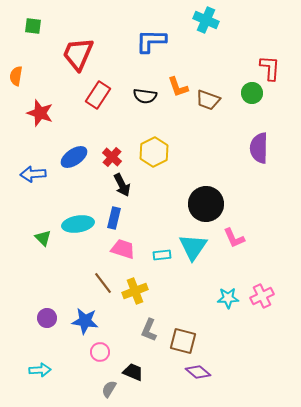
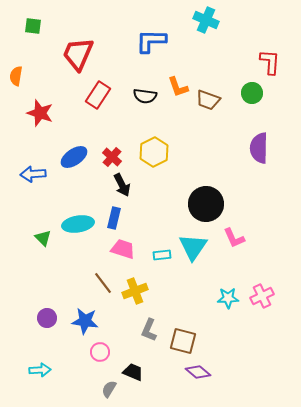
red L-shape: moved 6 px up
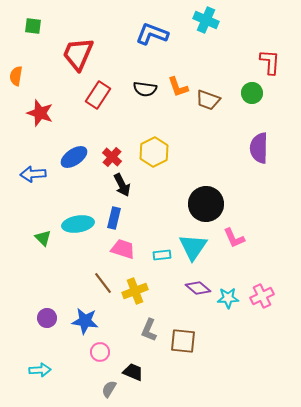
blue L-shape: moved 1 px right, 7 px up; rotated 20 degrees clockwise
black semicircle: moved 7 px up
brown square: rotated 8 degrees counterclockwise
purple diamond: moved 84 px up
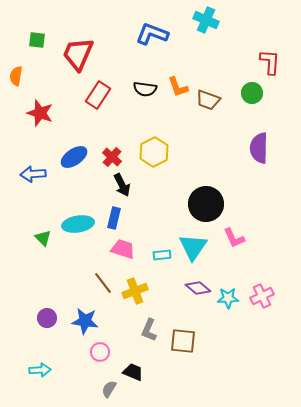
green square: moved 4 px right, 14 px down
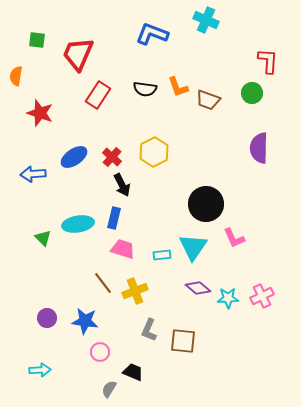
red L-shape: moved 2 px left, 1 px up
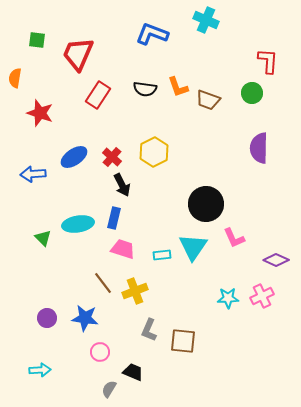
orange semicircle: moved 1 px left, 2 px down
purple diamond: moved 78 px right, 28 px up; rotated 15 degrees counterclockwise
blue star: moved 3 px up
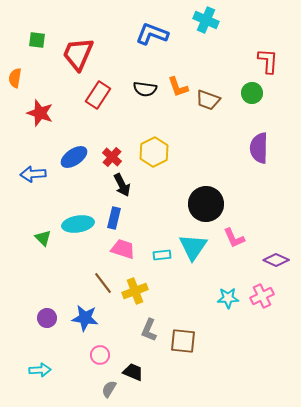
pink circle: moved 3 px down
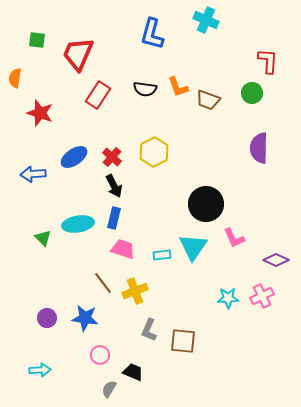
blue L-shape: rotated 96 degrees counterclockwise
black arrow: moved 8 px left, 1 px down
